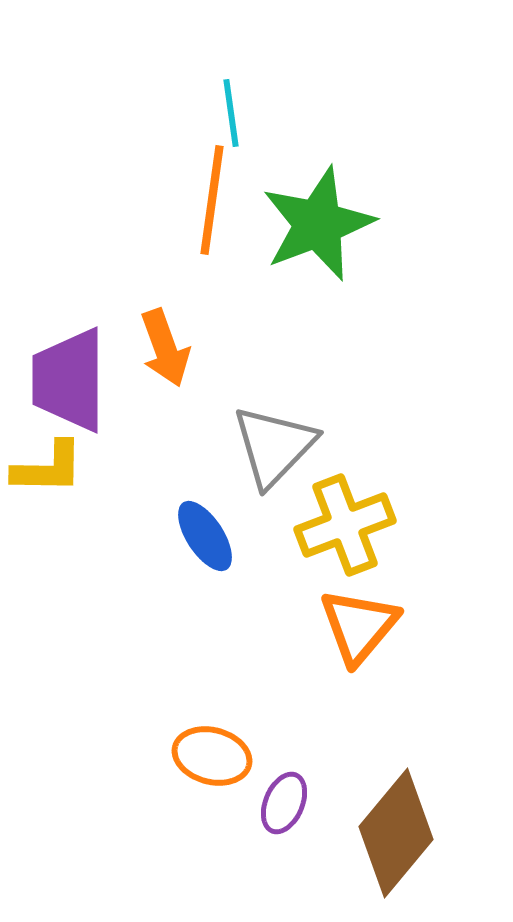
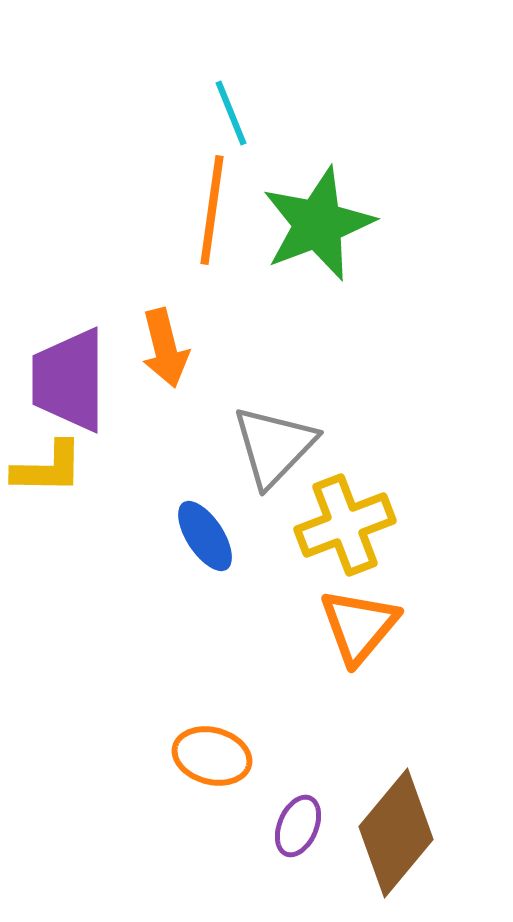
cyan line: rotated 14 degrees counterclockwise
orange line: moved 10 px down
orange arrow: rotated 6 degrees clockwise
purple ellipse: moved 14 px right, 23 px down
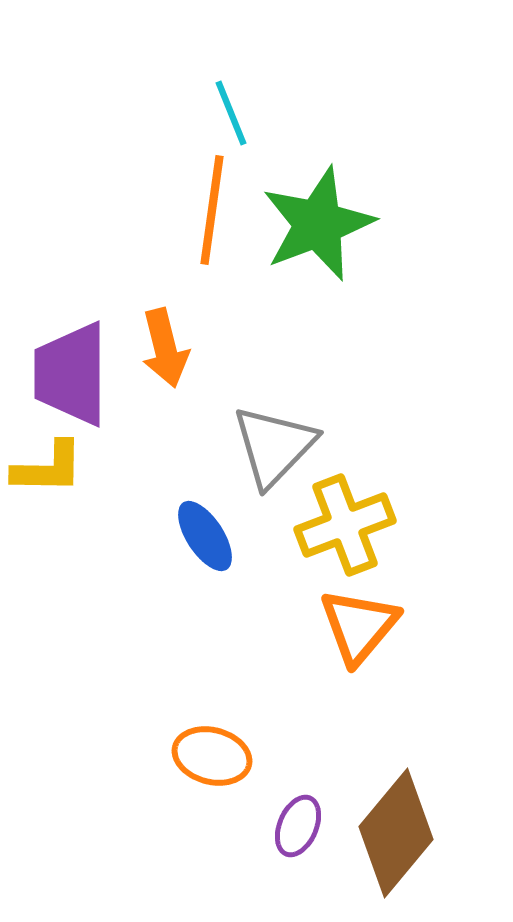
purple trapezoid: moved 2 px right, 6 px up
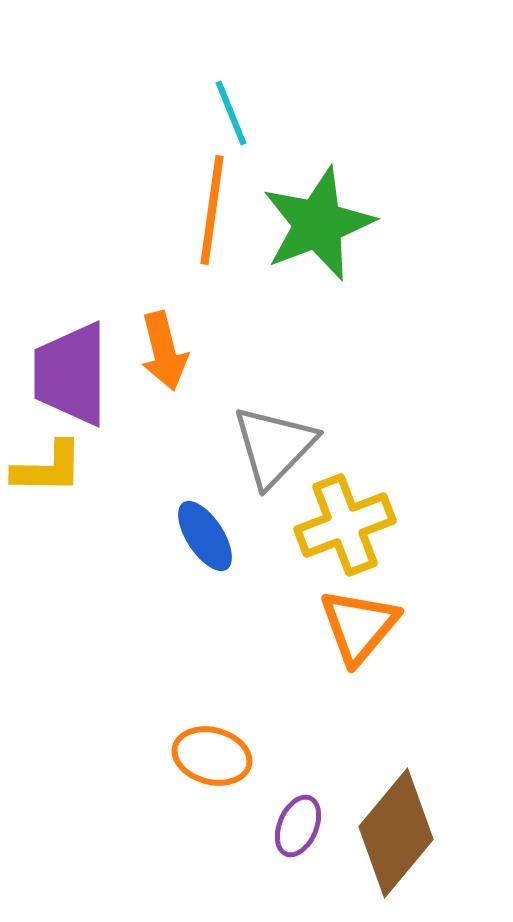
orange arrow: moved 1 px left, 3 px down
